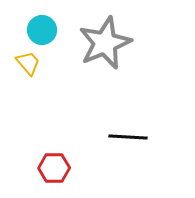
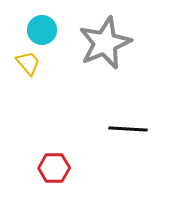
black line: moved 8 px up
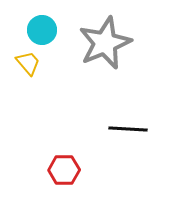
red hexagon: moved 10 px right, 2 px down
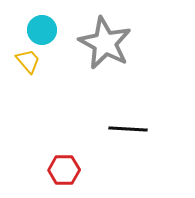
gray star: rotated 22 degrees counterclockwise
yellow trapezoid: moved 2 px up
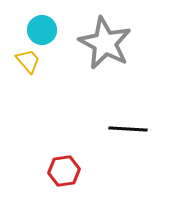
red hexagon: moved 1 px down; rotated 8 degrees counterclockwise
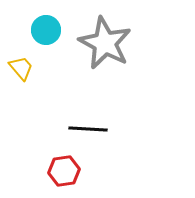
cyan circle: moved 4 px right
yellow trapezoid: moved 7 px left, 7 px down
black line: moved 40 px left
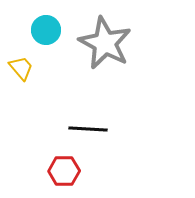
red hexagon: rotated 8 degrees clockwise
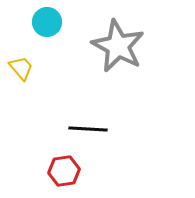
cyan circle: moved 1 px right, 8 px up
gray star: moved 13 px right, 3 px down
red hexagon: rotated 8 degrees counterclockwise
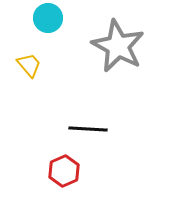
cyan circle: moved 1 px right, 4 px up
yellow trapezoid: moved 8 px right, 3 px up
red hexagon: rotated 16 degrees counterclockwise
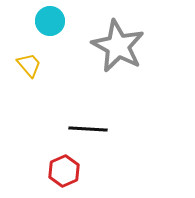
cyan circle: moved 2 px right, 3 px down
